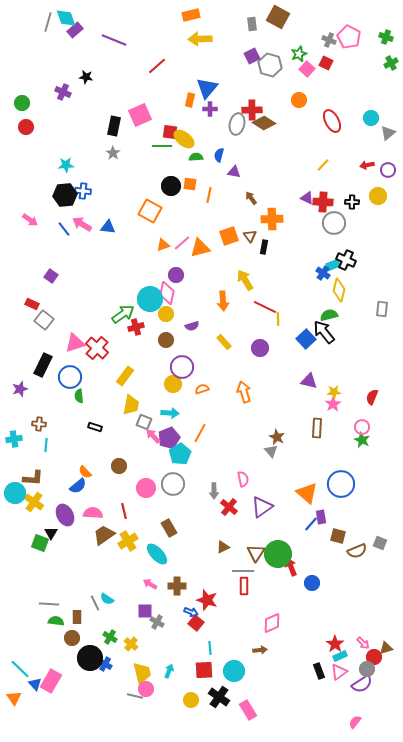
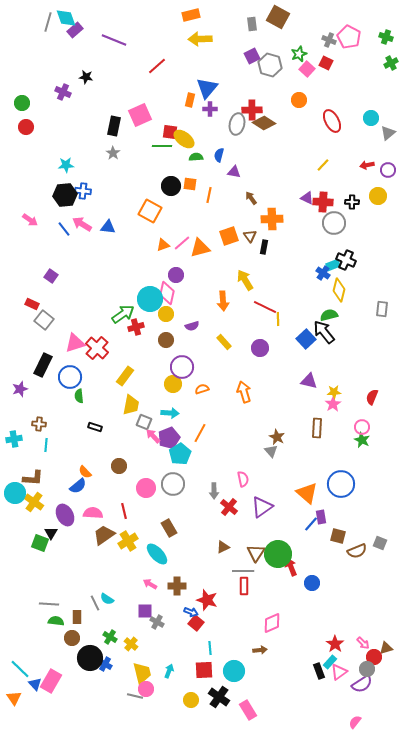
cyan rectangle at (340, 656): moved 10 px left, 6 px down; rotated 24 degrees counterclockwise
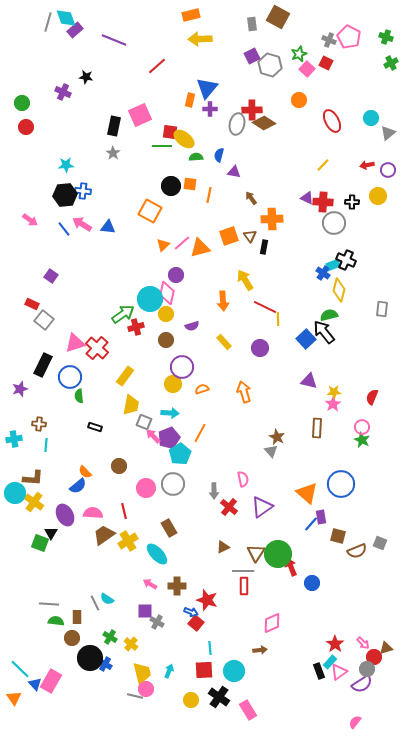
orange triangle at (163, 245): rotated 24 degrees counterclockwise
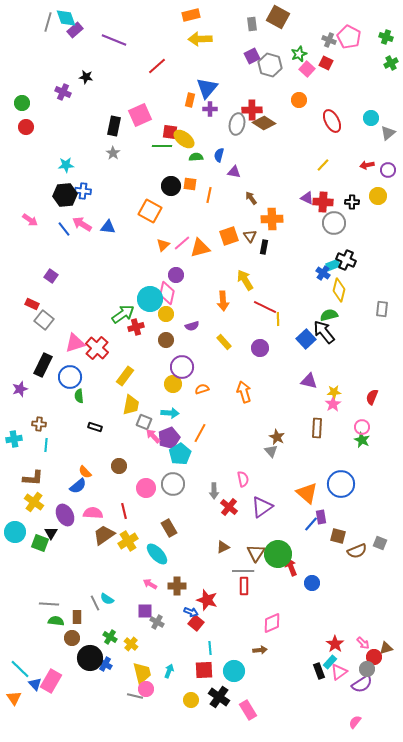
cyan circle at (15, 493): moved 39 px down
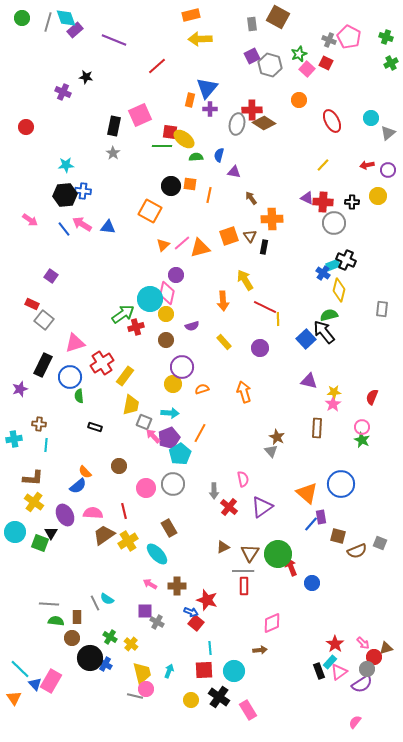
green circle at (22, 103): moved 85 px up
red cross at (97, 348): moved 5 px right, 15 px down; rotated 15 degrees clockwise
brown triangle at (256, 553): moved 6 px left
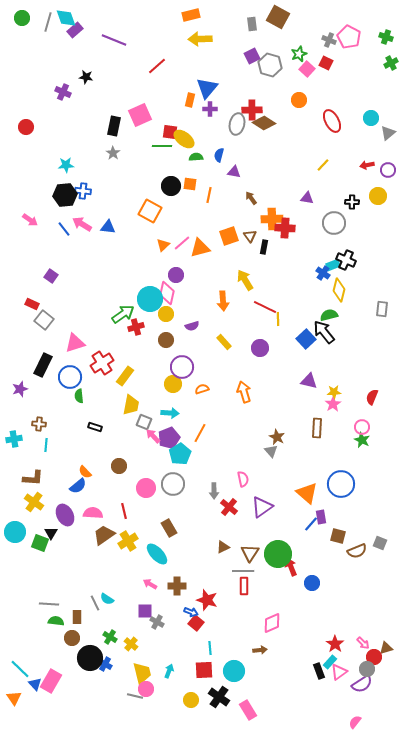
purple triangle at (307, 198): rotated 16 degrees counterclockwise
red cross at (323, 202): moved 38 px left, 26 px down
